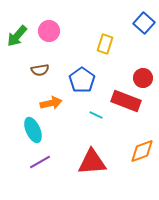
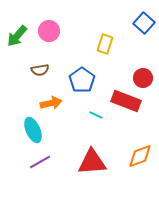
orange diamond: moved 2 px left, 5 px down
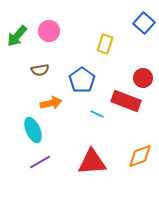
cyan line: moved 1 px right, 1 px up
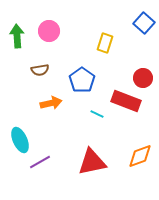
green arrow: rotated 135 degrees clockwise
yellow rectangle: moved 1 px up
cyan ellipse: moved 13 px left, 10 px down
red triangle: rotated 8 degrees counterclockwise
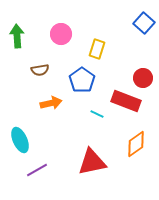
pink circle: moved 12 px right, 3 px down
yellow rectangle: moved 8 px left, 6 px down
orange diamond: moved 4 px left, 12 px up; rotated 16 degrees counterclockwise
purple line: moved 3 px left, 8 px down
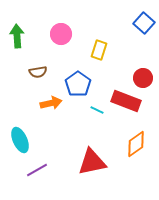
yellow rectangle: moved 2 px right, 1 px down
brown semicircle: moved 2 px left, 2 px down
blue pentagon: moved 4 px left, 4 px down
cyan line: moved 4 px up
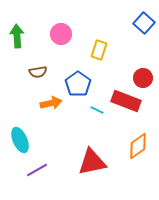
orange diamond: moved 2 px right, 2 px down
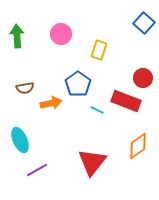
brown semicircle: moved 13 px left, 16 px down
red triangle: rotated 40 degrees counterclockwise
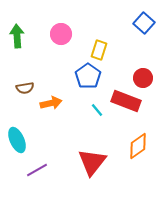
blue pentagon: moved 10 px right, 8 px up
cyan line: rotated 24 degrees clockwise
cyan ellipse: moved 3 px left
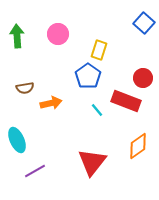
pink circle: moved 3 px left
purple line: moved 2 px left, 1 px down
